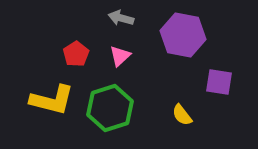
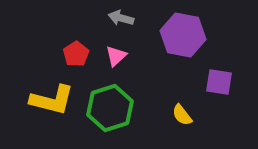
pink triangle: moved 4 px left
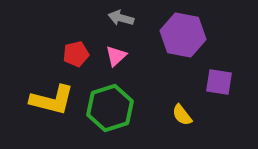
red pentagon: rotated 20 degrees clockwise
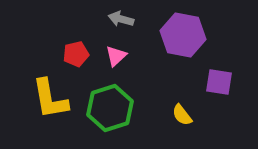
gray arrow: moved 1 px down
yellow L-shape: moved 2 px left, 1 px up; rotated 66 degrees clockwise
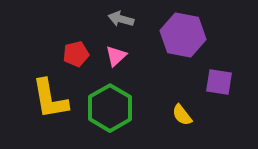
green hexagon: rotated 12 degrees counterclockwise
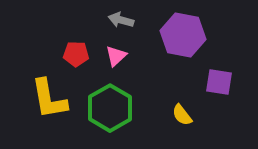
gray arrow: moved 1 px down
red pentagon: rotated 15 degrees clockwise
yellow L-shape: moved 1 px left
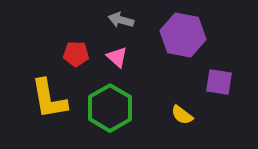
pink triangle: moved 1 px right, 1 px down; rotated 35 degrees counterclockwise
yellow semicircle: rotated 15 degrees counterclockwise
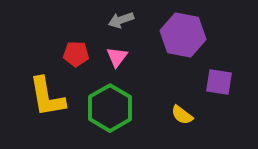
gray arrow: rotated 35 degrees counterclockwise
pink triangle: rotated 25 degrees clockwise
yellow L-shape: moved 2 px left, 2 px up
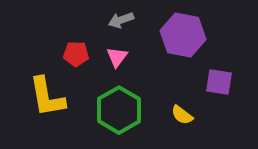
green hexagon: moved 9 px right, 2 px down
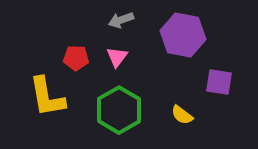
red pentagon: moved 4 px down
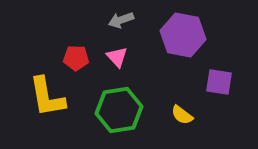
pink triangle: rotated 20 degrees counterclockwise
green hexagon: rotated 21 degrees clockwise
